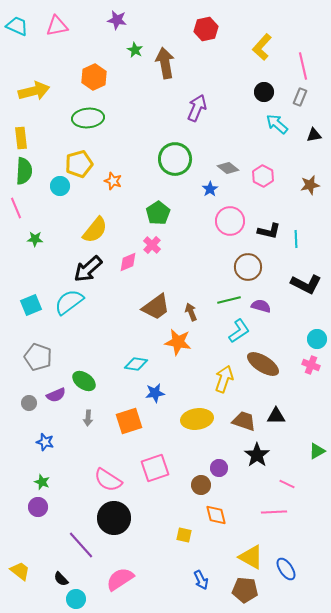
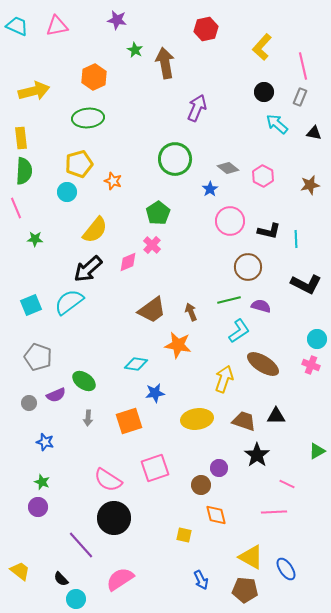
black triangle at (314, 135): moved 2 px up; rotated 21 degrees clockwise
cyan circle at (60, 186): moved 7 px right, 6 px down
brown trapezoid at (156, 307): moved 4 px left, 3 px down
orange star at (178, 342): moved 3 px down
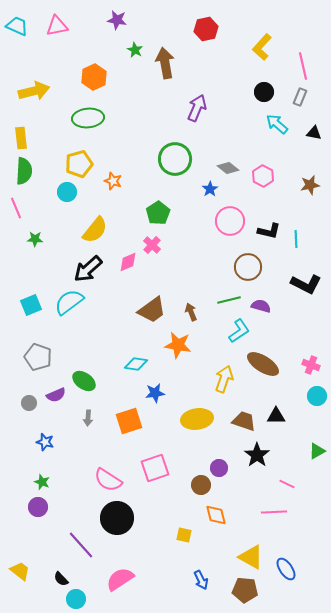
cyan circle at (317, 339): moved 57 px down
black circle at (114, 518): moved 3 px right
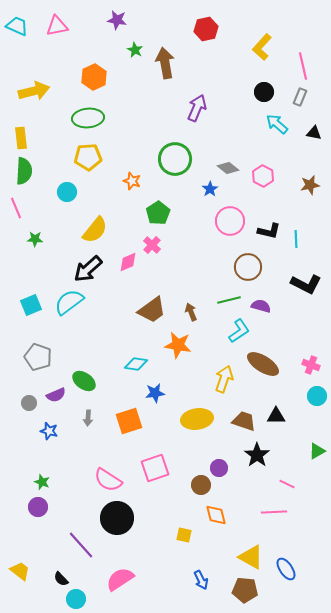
yellow pentagon at (79, 164): moved 9 px right, 7 px up; rotated 12 degrees clockwise
orange star at (113, 181): moved 19 px right
blue star at (45, 442): moved 4 px right, 11 px up
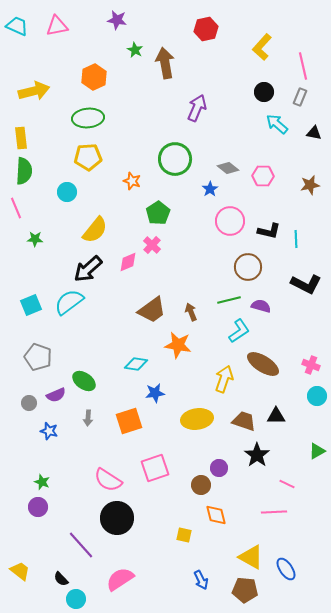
pink hexagon at (263, 176): rotated 25 degrees counterclockwise
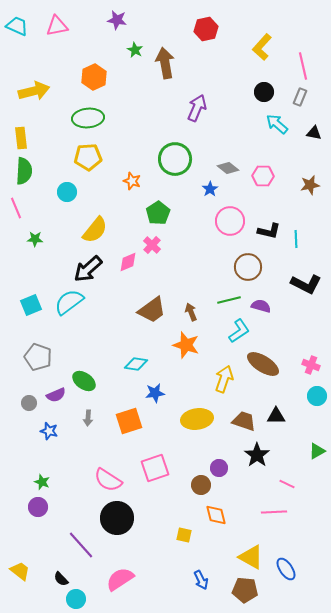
orange star at (178, 345): moved 8 px right; rotated 8 degrees clockwise
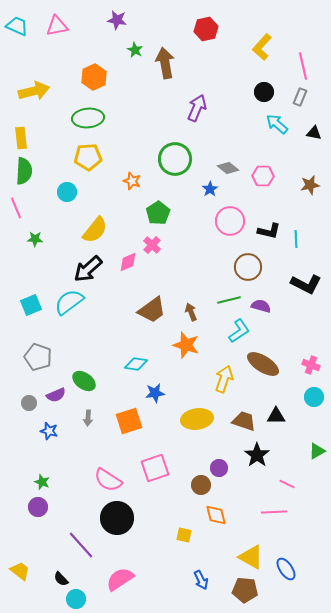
cyan circle at (317, 396): moved 3 px left, 1 px down
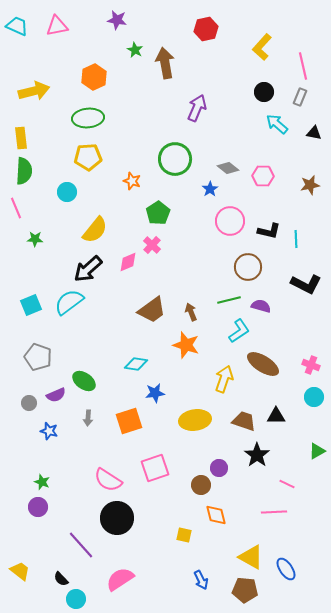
yellow ellipse at (197, 419): moved 2 px left, 1 px down
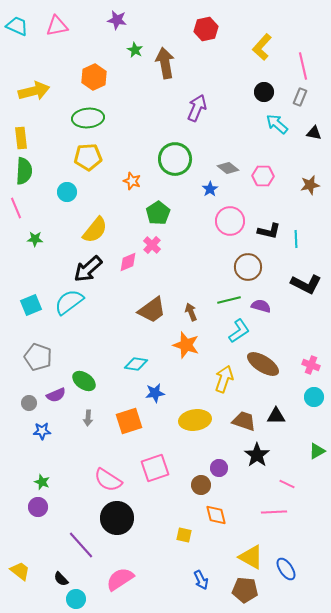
blue star at (49, 431): moved 7 px left; rotated 18 degrees counterclockwise
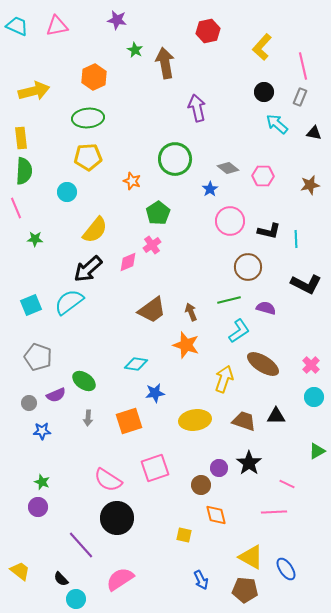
red hexagon at (206, 29): moved 2 px right, 2 px down
purple arrow at (197, 108): rotated 36 degrees counterclockwise
pink cross at (152, 245): rotated 12 degrees clockwise
purple semicircle at (261, 306): moved 5 px right, 2 px down
pink cross at (311, 365): rotated 24 degrees clockwise
black star at (257, 455): moved 8 px left, 8 px down
